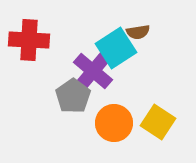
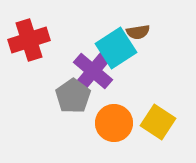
red cross: rotated 21 degrees counterclockwise
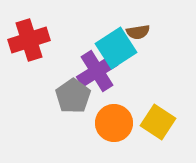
purple cross: moved 4 px right; rotated 18 degrees clockwise
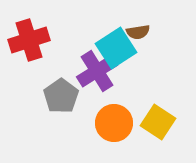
gray pentagon: moved 12 px left
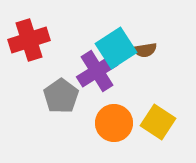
brown semicircle: moved 7 px right, 18 px down
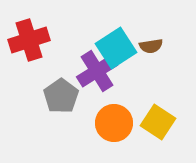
brown semicircle: moved 6 px right, 4 px up
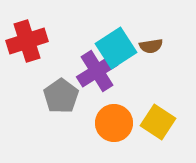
red cross: moved 2 px left, 1 px down
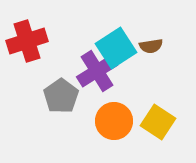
orange circle: moved 2 px up
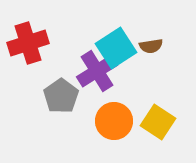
red cross: moved 1 px right, 2 px down
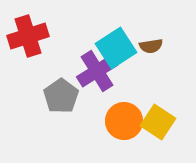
red cross: moved 7 px up
orange circle: moved 10 px right
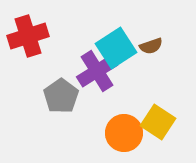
brown semicircle: rotated 10 degrees counterclockwise
orange circle: moved 12 px down
